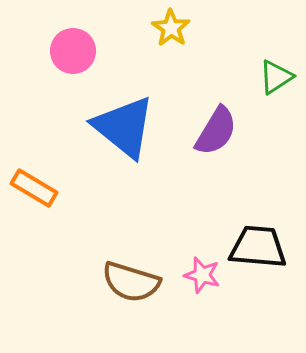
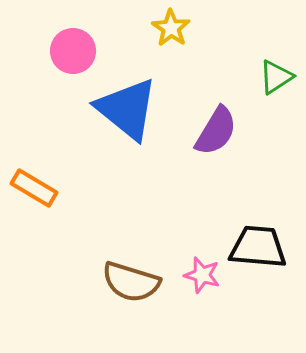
blue triangle: moved 3 px right, 18 px up
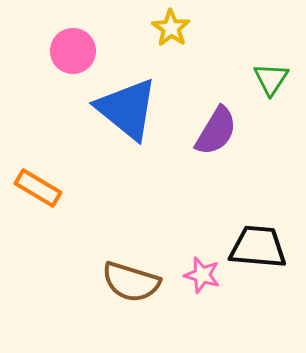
green triangle: moved 5 px left, 2 px down; rotated 24 degrees counterclockwise
orange rectangle: moved 4 px right
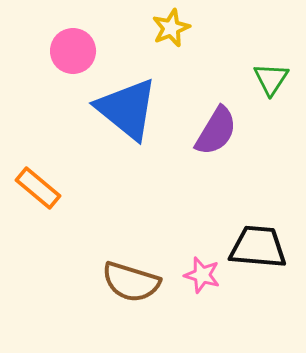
yellow star: rotated 15 degrees clockwise
orange rectangle: rotated 9 degrees clockwise
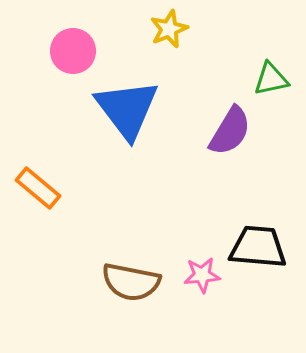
yellow star: moved 2 px left, 1 px down
green triangle: rotated 45 degrees clockwise
blue triangle: rotated 14 degrees clockwise
purple semicircle: moved 14 px right
pink star: rotated 21 degrees counterclockwise
brown semicircle: rotated 6 degrees counterclockwise
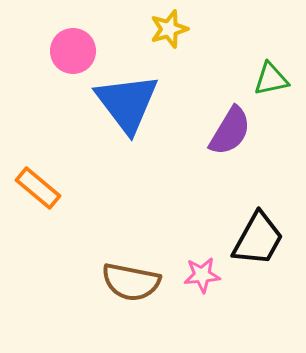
yellow star: rotated 6 degrees clockwise
blue triangle: moved 6 px up
black trapezoid: moved 8 px up; rotated 114 degrees clockwise
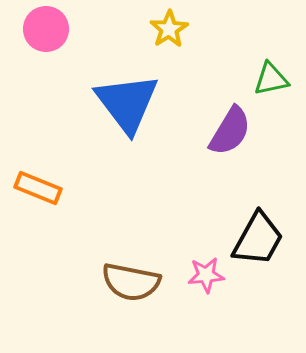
yellow star: rotated 15 degrees counterclockwise
pink circle: moved 27 px left, 22 px up
orange rectangle: rotated 18 degrees counterclockwise
pink star: moved 4 px right
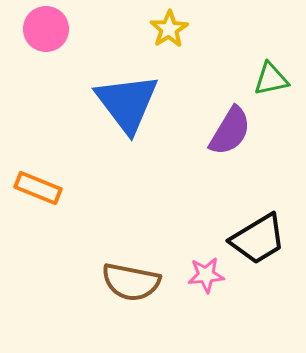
black trapezoid: rotated 30 degrees clockwise
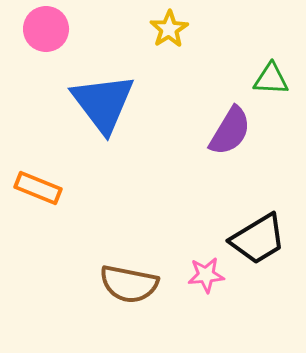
green triangle: rotated 15 degrees clockwise
blue triangle: moved 24 px left
brown semicircle: moved 2 px left, 2 px down
